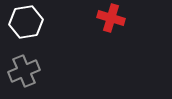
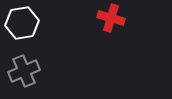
white hexagon: moved 4 px left, 1 px down
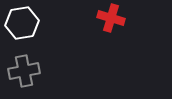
gray cross: rotated 12 degrees clockwise
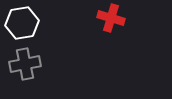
gray cross: moved 1 px right, 7 px up
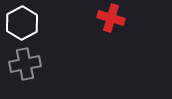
white hexagon: rotated 20 degrees counterclockwise
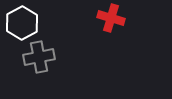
gray cross: moved 14 px right, 7 px up
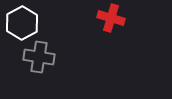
gray cross: rotated 20 degrees clockwise
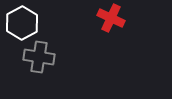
red cross: rotated 8 degrees clockwise
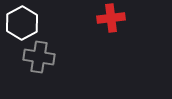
red cross: rotated 32 degrees counterclockwise
